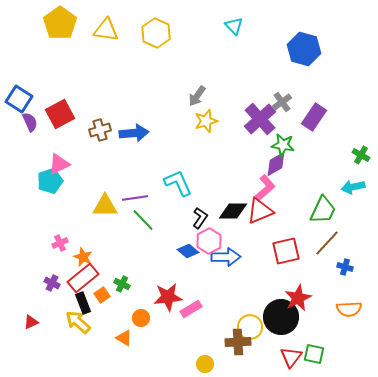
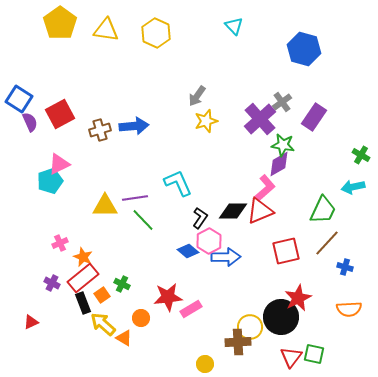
blue arrow at (134, 133): moved 7 px up
purple diamond at (276, 164): moved 3 px right
yellow arrow at (78, 322): moved 25 px right, 2 px down
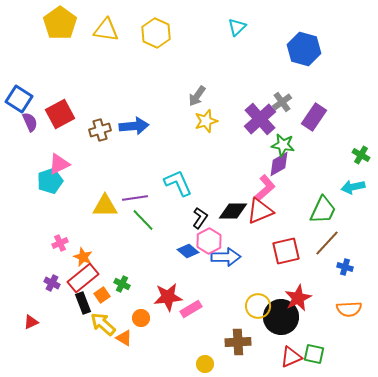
cyan triangle at (234, 26): moved 3 px right, 1 px down; rotated 30 degrees clockwise
yellow circle at (250, 327): moved 8 px right, 21 px up
red triangle at (291, 357): rotated 30 degrees clockwise
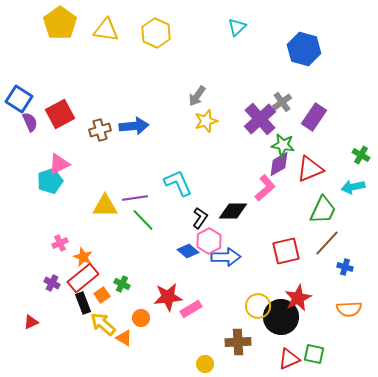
red triangle at (260, 211): moved 50 px right, 42 px up
red triangle at (291, 357): moved 2 px left, 2 px down
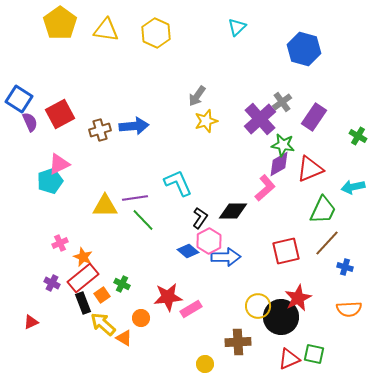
green cross at (361, 155): moved 3 px left, 19 px up
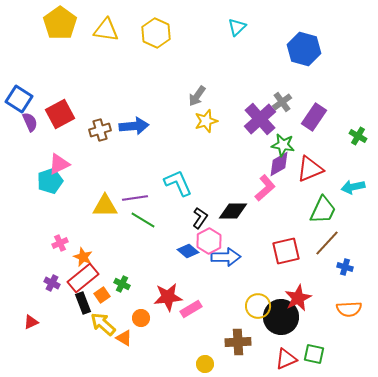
green line at (143, 220): rotated 15 degrees counterclockwise
red triangle at (289, 359): moved 3 px left
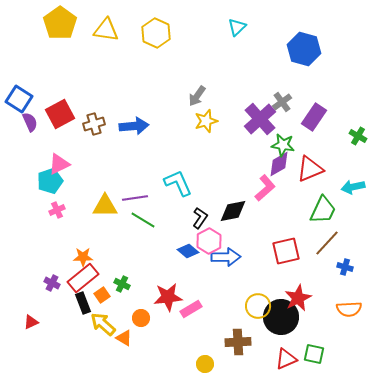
brown cross at (100, 130): moved 6 px left, 6 px up
black diamond at (233, 211): rotated 12 degrees counterclockwise
pink cross at (60, 243): moved 3 px left, 33 px up
orange star at (83, 257): rotated 24 degrees counterclockwise
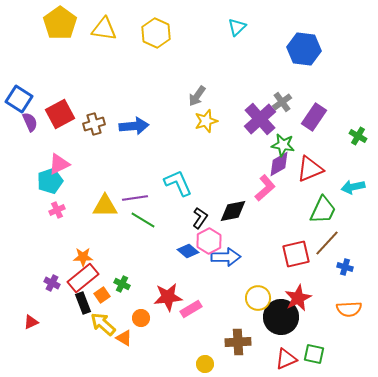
yellow triangle at (106, 30): moved 2 px left, 1 px up
blue hexagon at (304, 49): rotated 8 degrees counterclockwise
red square at (286, 251): moved 10 px right, 3 px down
yellow circle at (258, 306): moved 8 px up
